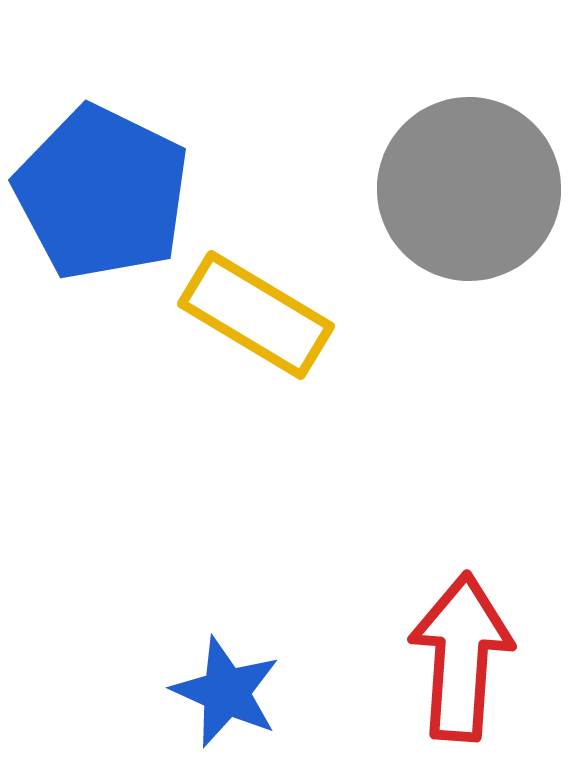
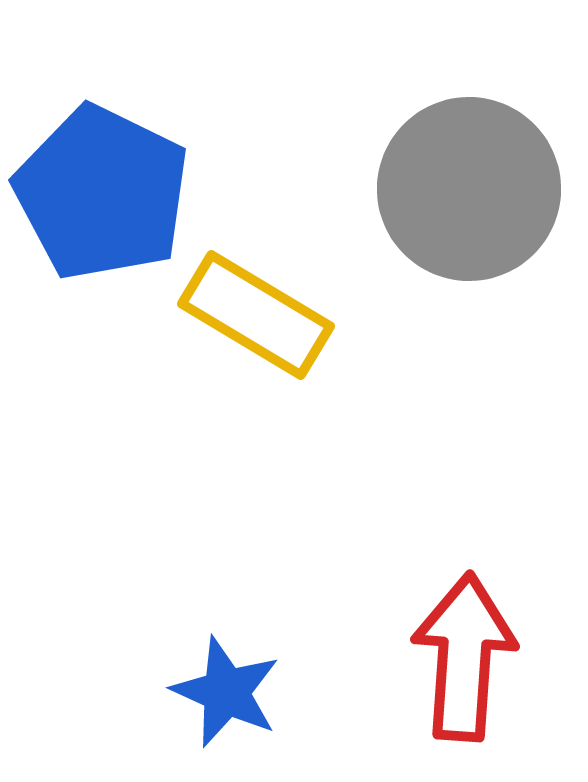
red arrow: moved 3 px right
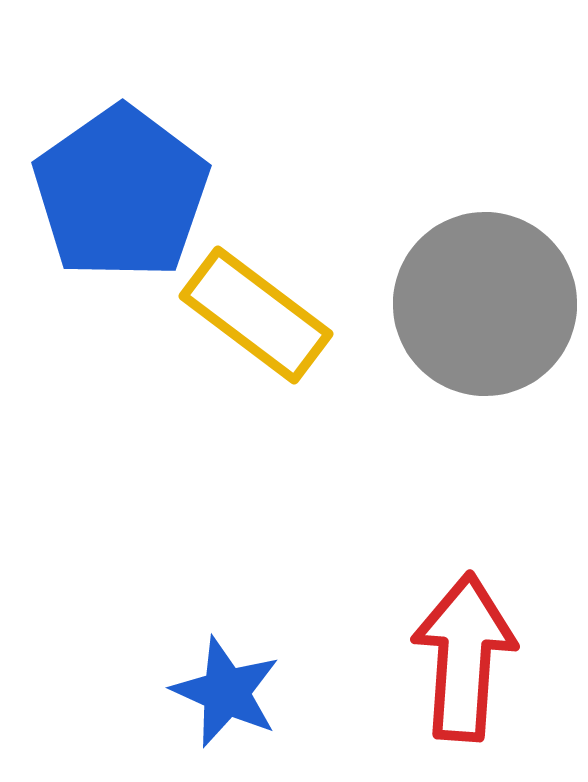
gray circle: moved 16 px right, 115 px down
blue pentagon: moved 19 px right; rotated 11 degrees clockwise
yellow rectangle: rotated 6 degrees clockwise
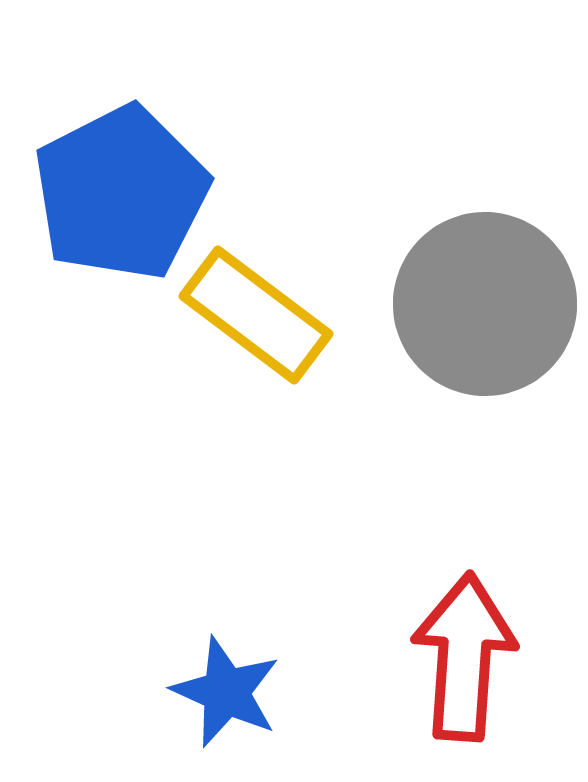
blue pentagon: rotated 8 degrees clockwise
